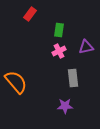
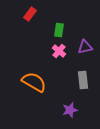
purple triangle: moved 1 px left
pink cross: rotated 24 degrees counterclockwise
gray rectangle: moved 10 px right, 2 px down
orange semicircle: moved 18 px right; rotated 20 degrees counterclockwise
purple star: moved 5 px right, 4 px down; rotated 14 degrees counterclockwise
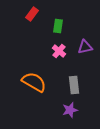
red rectangle: moved 2 px right
green rectangle: moved 1 px left, 4 px up
gray rectangle: moved 9 px left, 5 px down
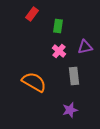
gray rectangle: moved 9 px up
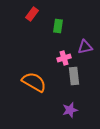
pink cross: moved 5 px right, 7 px down; rotated 32 degrees clockwise
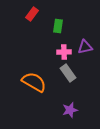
pink cross: moved 6 px up; rotated 16 degrees clockwise
gray rectangle: moved 6 px left, 3 px up; rotated 30 degrees counterclockwise
